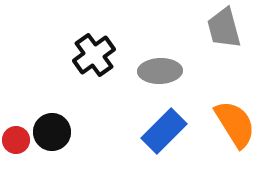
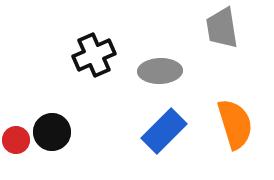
gray trapezoid: moved 2 px left; rotated 6 degrees clockwise
black cross: rotated 12 degrees clockwise
orange semicircle: rotated 15 degrees clockwise
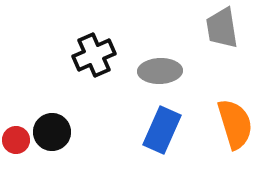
blue rectangle: moved 2 px left, 1 px up; rotated 21 degrees counterclockwise
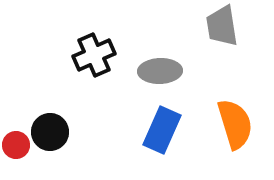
gray trapezoid: moved 2 px up
black circle: moved 2 px left
red circle: moved 5 px down
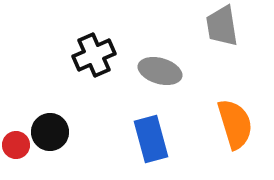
gray ellipse: rotated 18 degrees clockwise
blue rectangle: moved 11 px left, 9 px down; rotated 39 degrees counterclockwise
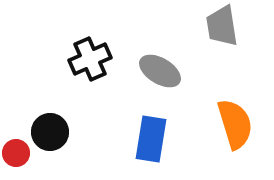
black cross: moved 4 px left, 4 px down
gray ellipse: rotated 15 degrees clockwise
blue rectangle: rotated 24 degrees clockwise
red circle: moved 8 px down
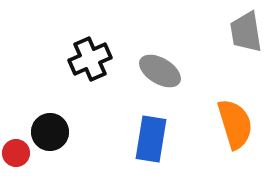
gray trapezoid: moved 24 px right, 6 px down
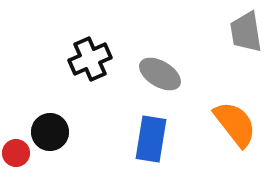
gray ellipse: moved 3 px down
orange semicircle: rotated 21 degrees counterclockwise
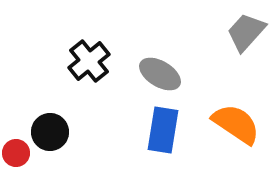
gray trapezoid: rotated 51 degrees clockwise
black cross: moved 1 px left, 2 px down; rotated 15 degrees counterclockwise
orange semicircle: moved 1 px right; rotated 18 degrees counterclockwise
blue rectangle: moved 12 px right, 9 px up
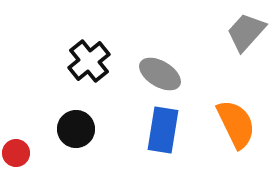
orange semicircle: rotated 30 degrees clockwise
black circle: moved 26 px right, 3 px up
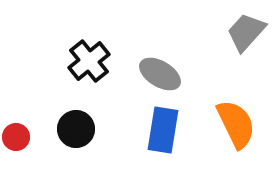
red circle: moved 16 px up
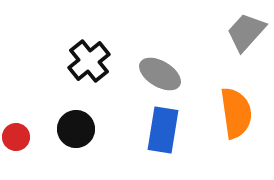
orange semicircle: moved 11 px up; rotated 18 degrees clockwise
